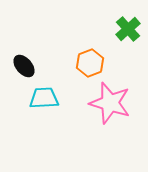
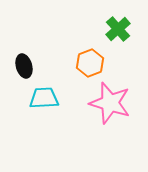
green cross: moved 10 px left
black ellipse: rotated 25 degrees clockwise
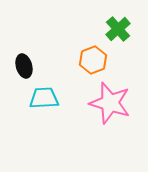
orange hexagon: moved 3 px right, 3 px up
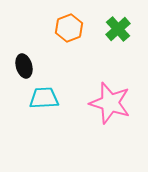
orange hexagon: moved 24 px left, 32 px up
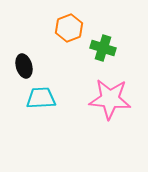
green cross: moved 15 px left, 19 px down; rotated 30 degrees counterclockwise
cyan trapezoid: moved 3 px left
pink star: moved 4 px up; rotated 12 degrees counterclockwise
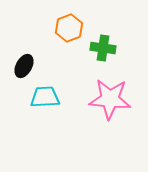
green cross: rotated 10 degrees counterclockwise
black ellipse: rotated 45 degrees clockwise
cyan trapezoid: moved 4 px right, 1 px up
